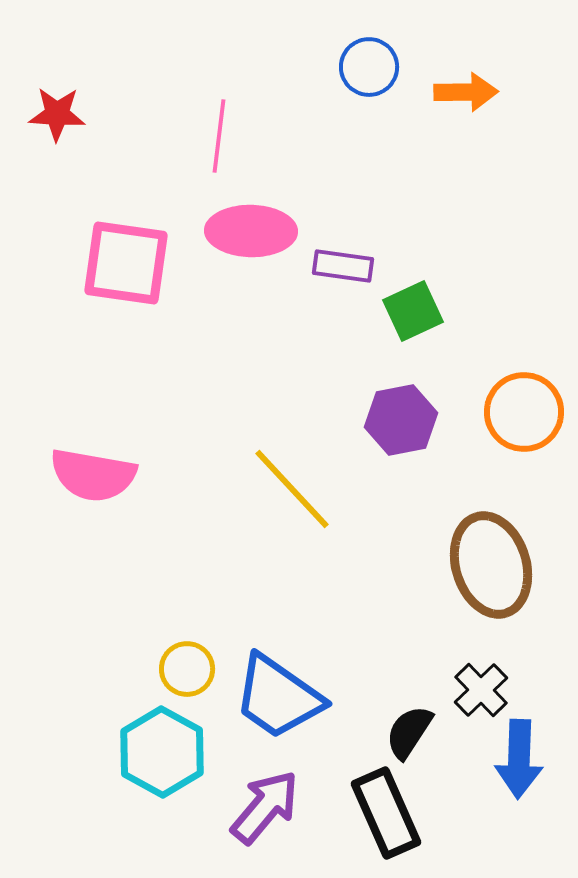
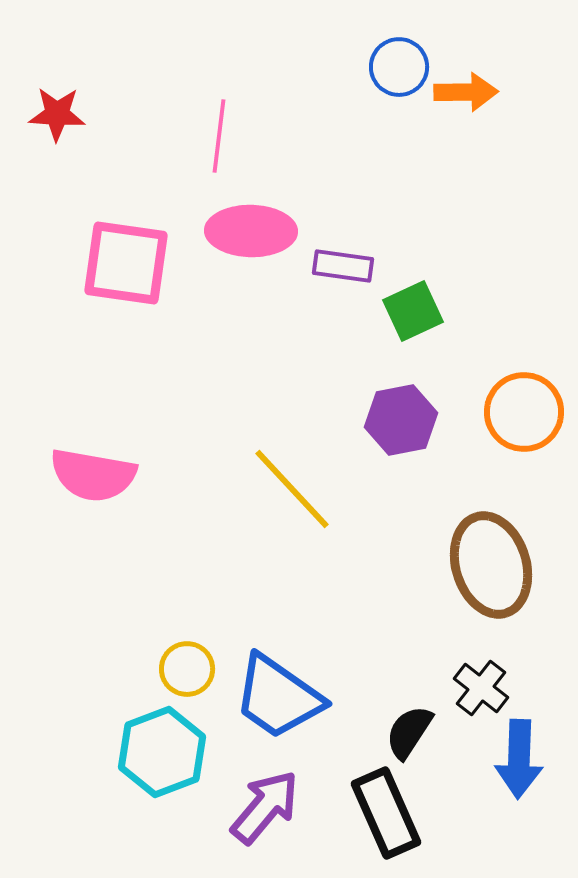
blue circle: moved 30 px right
black cross: moved 2 px up; rotated 8 degrees counterclockwise
cyan hexagon: rotated 10 degrees clockwise
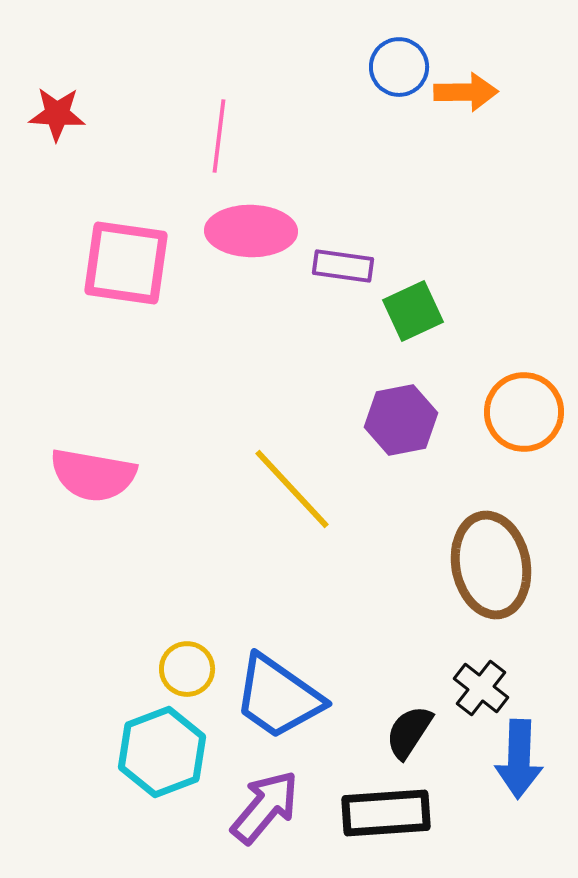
brown ellipse: rotated 6 degrees clockwise
black rectangle: rotated 70 degrees counterclockwise
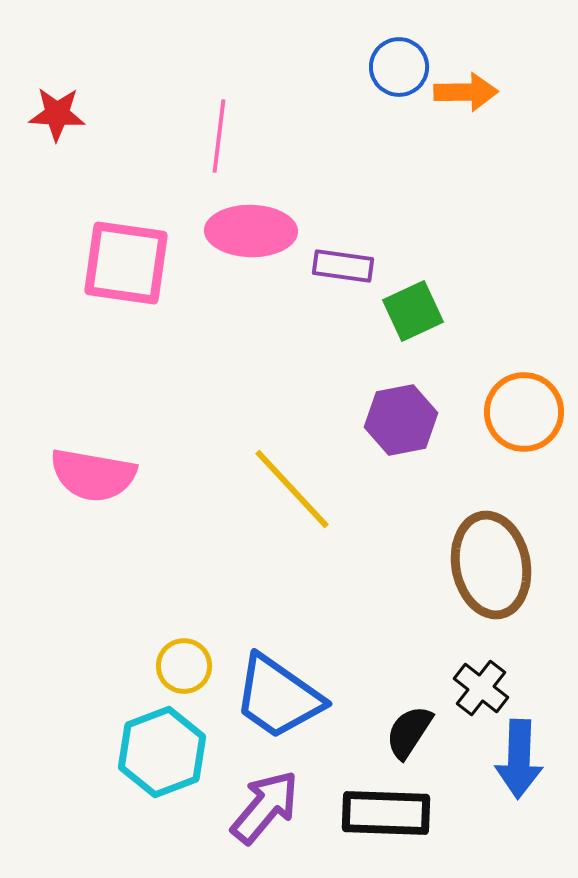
yellow circle: moved 3 px left, 3 px up
black rectangle: rotated 6 degrees clockwise
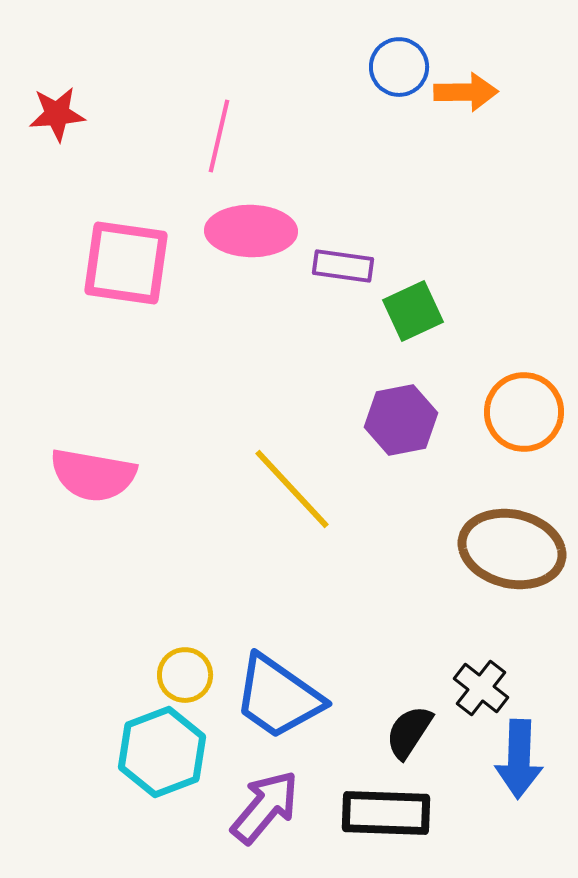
red star: rotated 8 degrees counterclockwise
pink line: rotated 6 degrees clockwise
brown ellipse: moved 21 px right, 16 px up; rotated 66 degrees counterclockwise
yellow circle: moved 1 px right, 9 px down
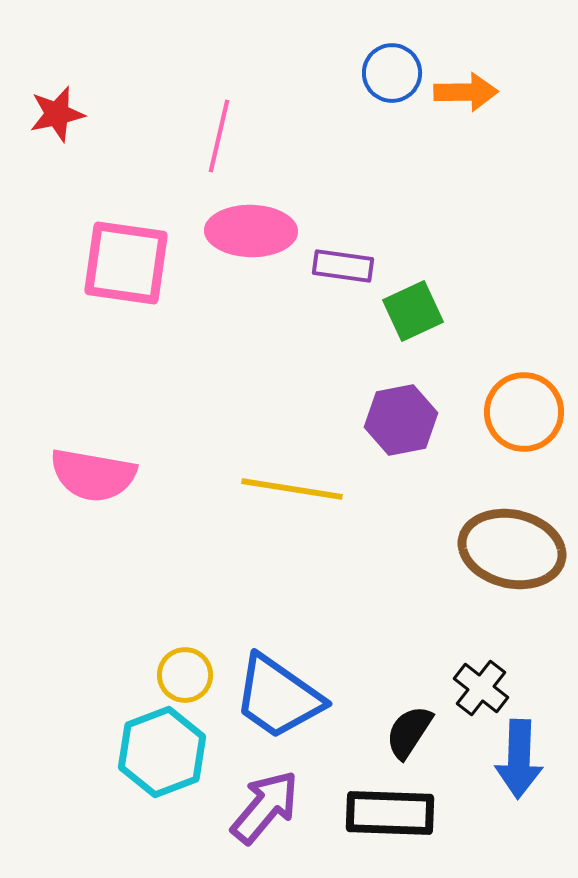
blue circle: moved 7 px left, 6 px down
red star: rotated 8 degrees counterclockwise
yellow line: rotated 38 degrees counterclockwise
black rectangle: moved 4 px right
